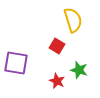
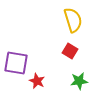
red square: moved 13 px right, 5 px down
green star: moved 11 px down; rotated 24 degrees counterclockwise
red star: moved 20 px left
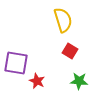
yellow semicircle: moved 10 px left
green star: rotated 12 degrees clockwise
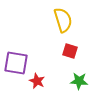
red square: rotated 14 degrees counterclockwise
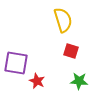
red square: moved 1 px right
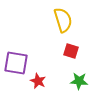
red star: moved 1 px right
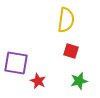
yellow semicircle: moved 3 px right; rotated 25 degrees clockwise
green star: rotated 18 degrees counterclockwise
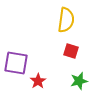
red star: rotated 14 degrees clockwise
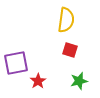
red square: moved 1 px left, 1 px up
purple square: rotated 20 degrees counterclockwise
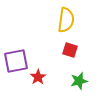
purple square: moved 2 px up
red star: moved 4 px up
